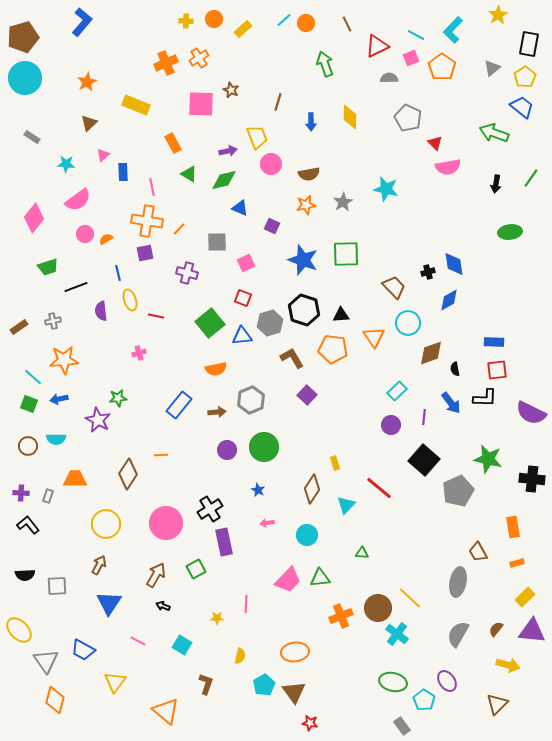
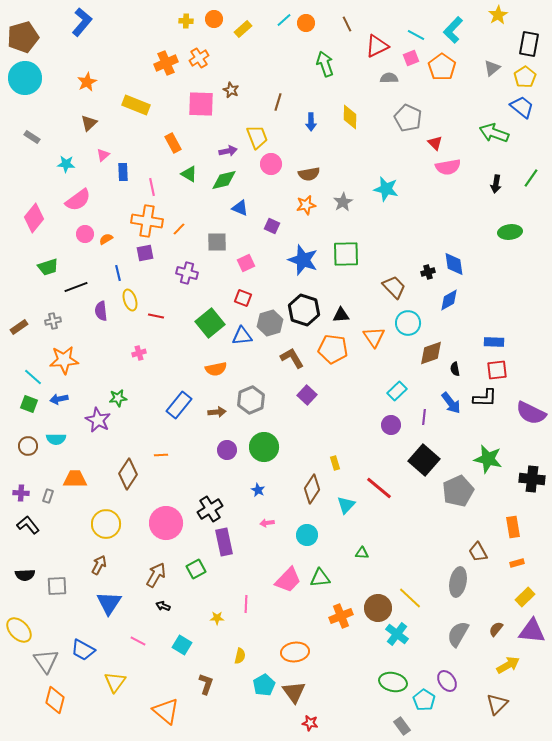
yellow arrow at (508, 665): rotated 45 degrees counterclockwise
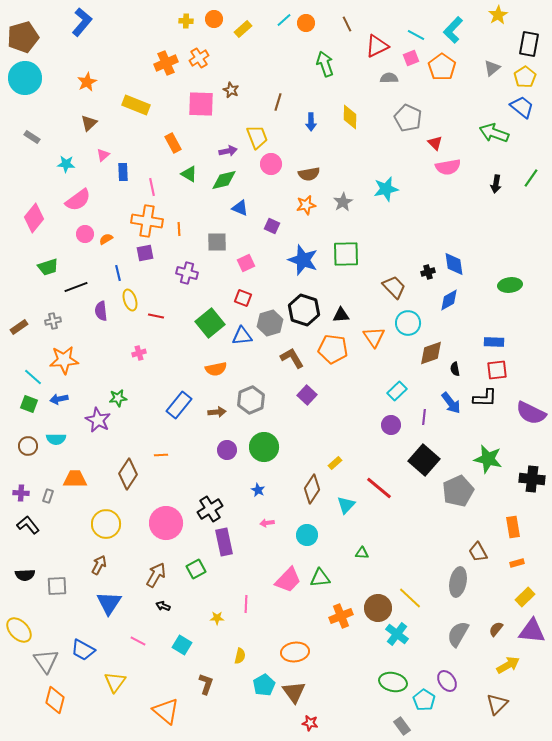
cyan star at (386, 189): rotated 25 degrees counterclockwise
orange line at (179, 229): rotated 48 degrees counterclockwise
green ellipse at (510, 232): moved 53 px down
yellow rectangle at (335, 463): rotated 64 degrees clockwise
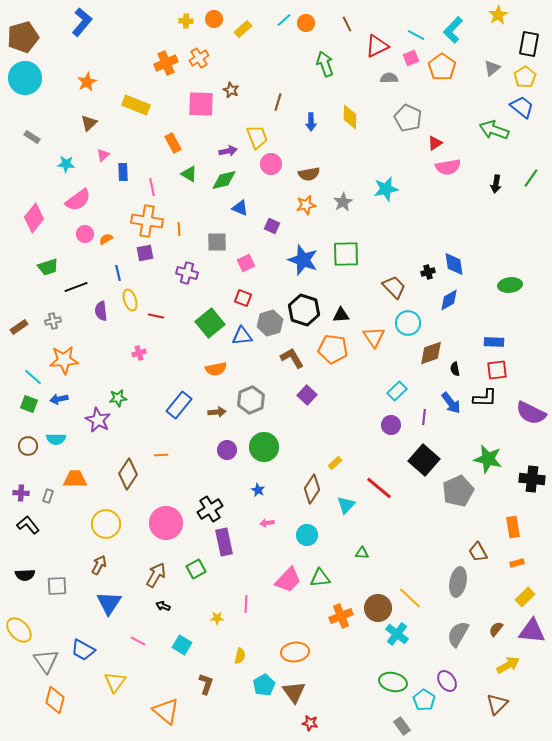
green arrow at (494, 133): moved 3 px up
red triangle at (435, 143): rotated 42 degrees clockwise
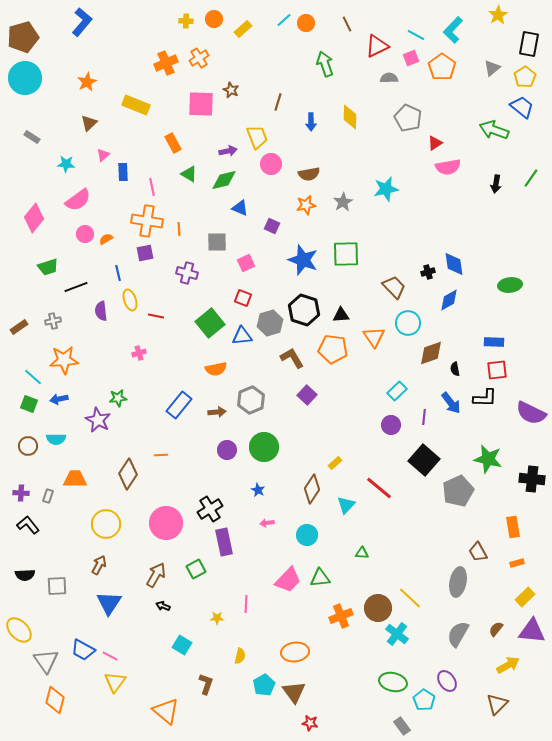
pink line at (138, 641): moved 28 px left, 15 px down
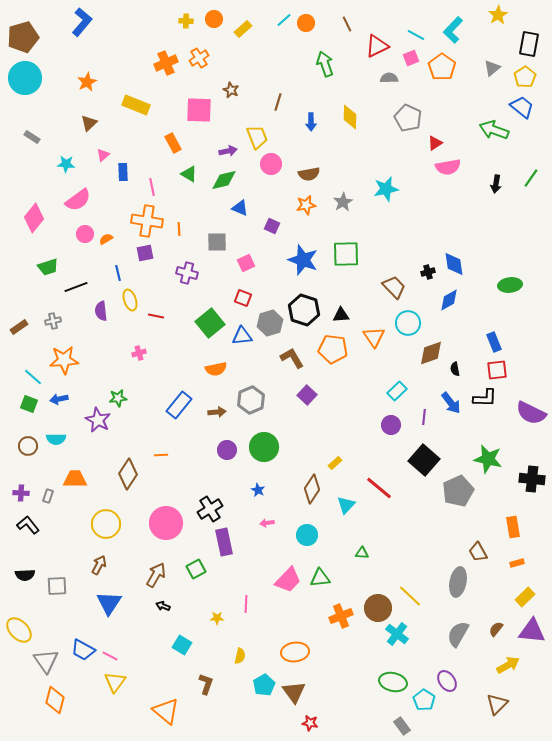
pink square at (201, 104): moved 2 px left, 6 px down
blue rectangle at (494, 342): rotated 66 degrees clockwise
yellow line at (410, 598): moved 2 px up
